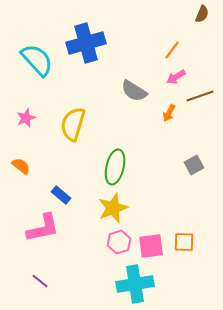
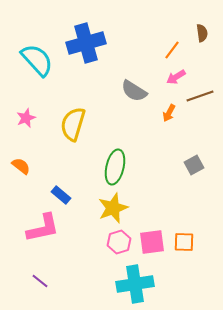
brown semicircle: moved 19 px down; rotated 30 degrees counterclockwise
pink square: moved 1 px right, 4 px up
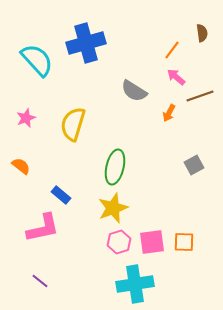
pink arrow: rotated 72 degrees clockwise
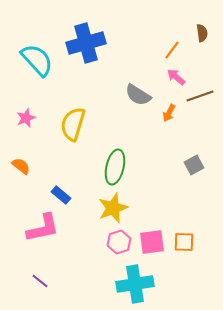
gray semicircle: moved 4 px right, 4 px down
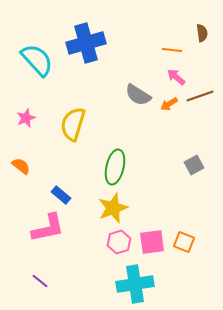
orange line: rotated 60 degrees clockwise
orange arrow: moved 9 px up; rotated 30 degrees clockwise
pink L-shape: moved 5 px right
orange square: rotated 20 degrees clockwise
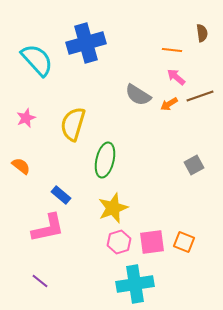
green ellipse: moved 10 px left, 7 px up
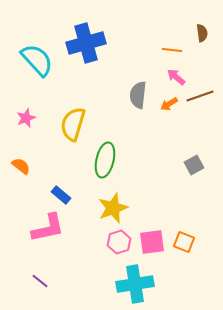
gray semicircle: rotated 64 degrees clockwise
